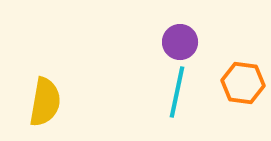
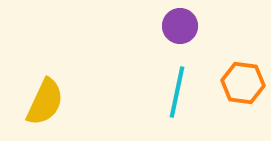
purple circle: moved 16 px up
yellow semicircle: rotated 15 degrees clockwise
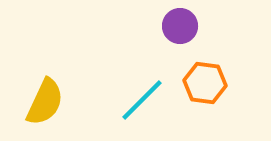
orange hexagon: moved 38 px left
cyan line: moved 35 px left, 8 px down; rotated 33 degrees clockwise
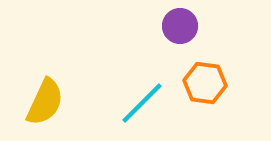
cyan line: moved 3 px down
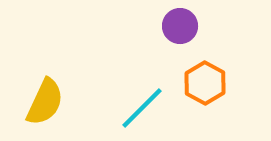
orange hexagon: rotated 21 degrees clockwise
cyan line: moved 5 px down
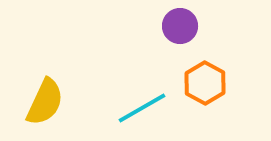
cyan line: rotated 15 degrees clockwise
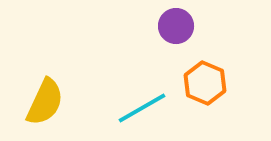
purple circle: moved 4 px left
orange hexagon: rotated 6 degrees counterclockwise
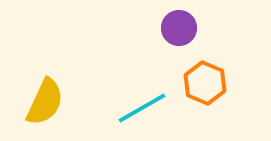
purple circle: moved 3 px right, 2 px down
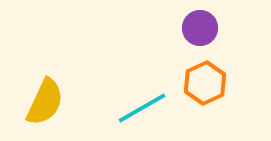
purple circle: moved 21 px right
orange hexagon: rotated 12 degrees clockwise
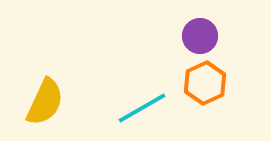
purple circle: moved 8 px down
